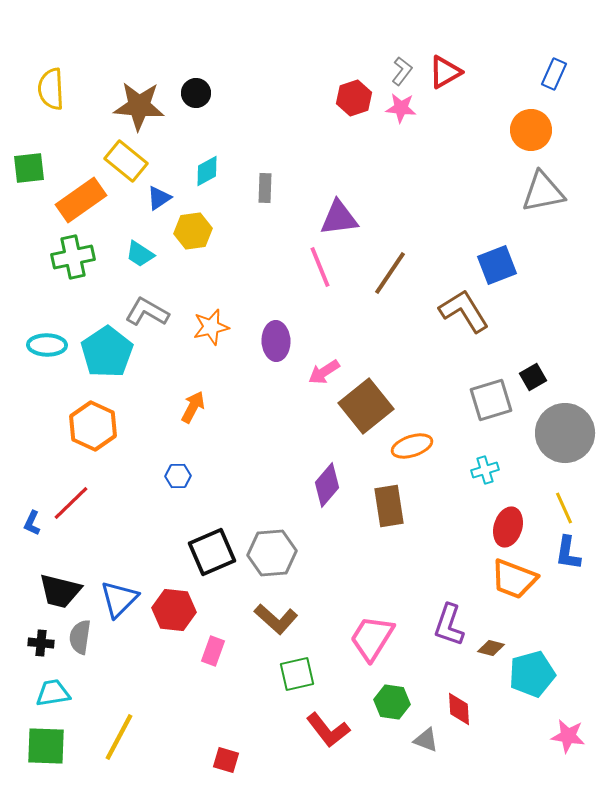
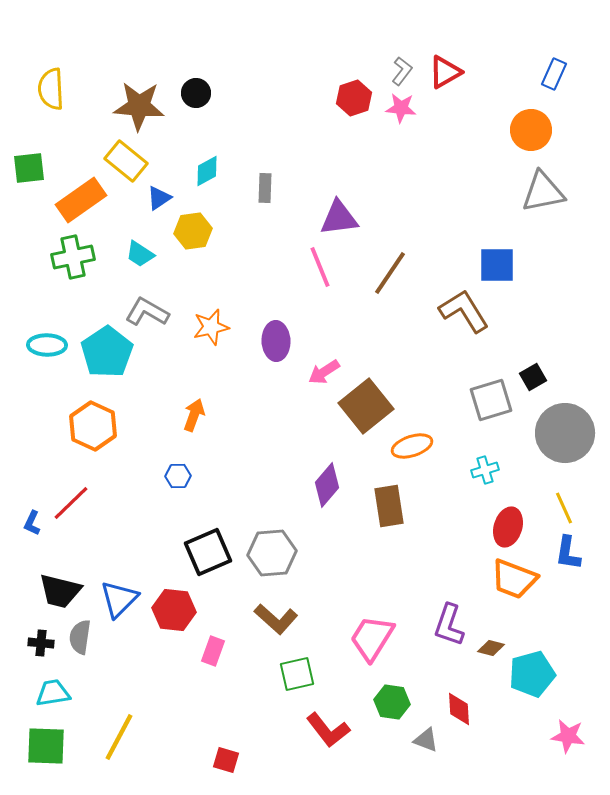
blue square at (497, 265): rotated 21 degrees clockwise
orange arrow at (193, 407): moved 1 px right, 8 px down; rotated 8 degrees counterclockwise
black square at (212, 552): moved 4 px left
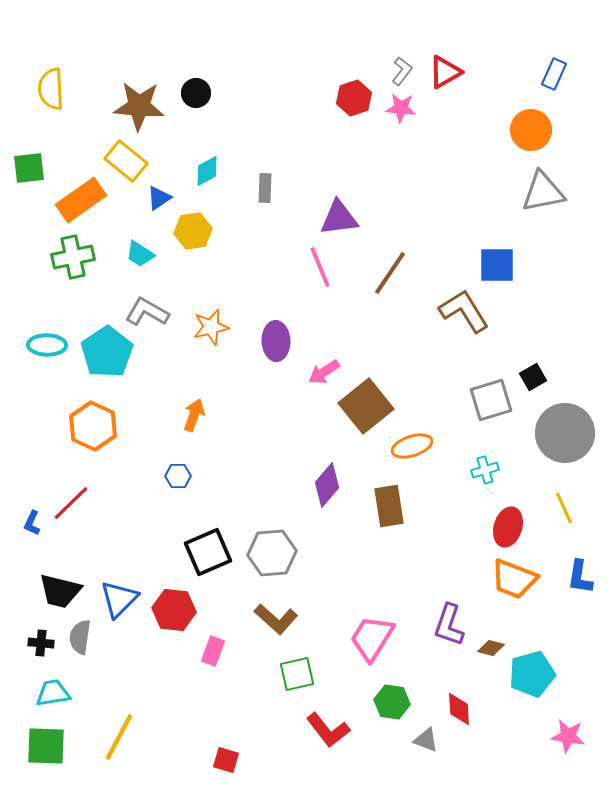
blue L-shape at (568, 553): moved 12 px right, 24 px down
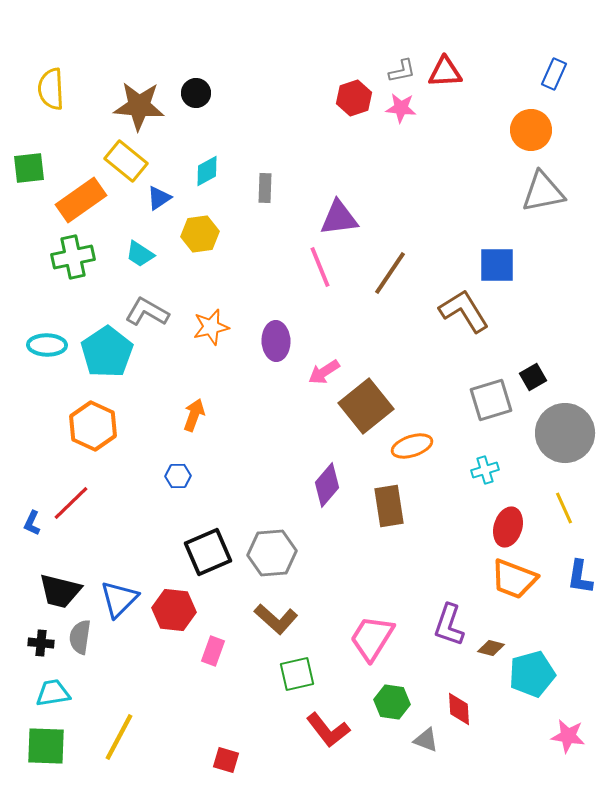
gray L-shape at (402, 71): rotated 40 degrees clockwise
red triangle at (445, 72): rotated 27 degrees clockwise
yellow hexagon at (193, 231): moved 7 px right, 3 px down
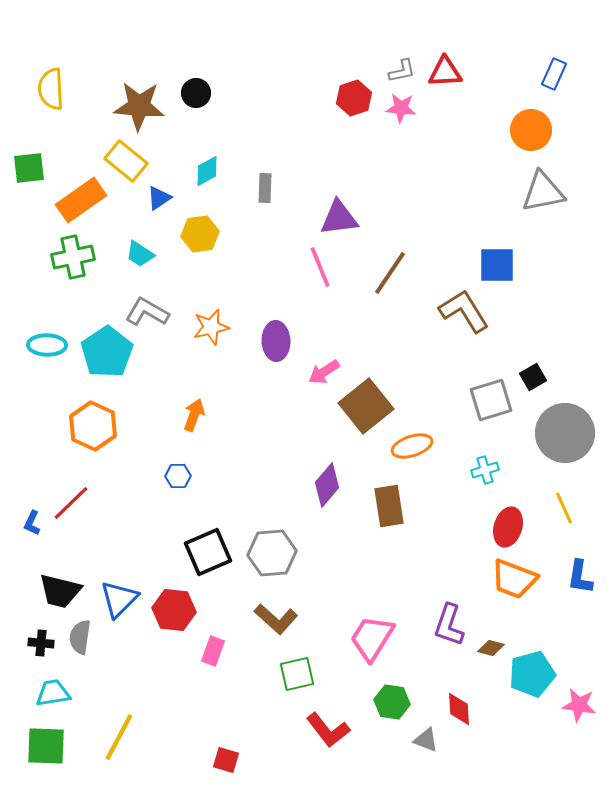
pink star at (568, 736): moved 11 px right, 31 px up
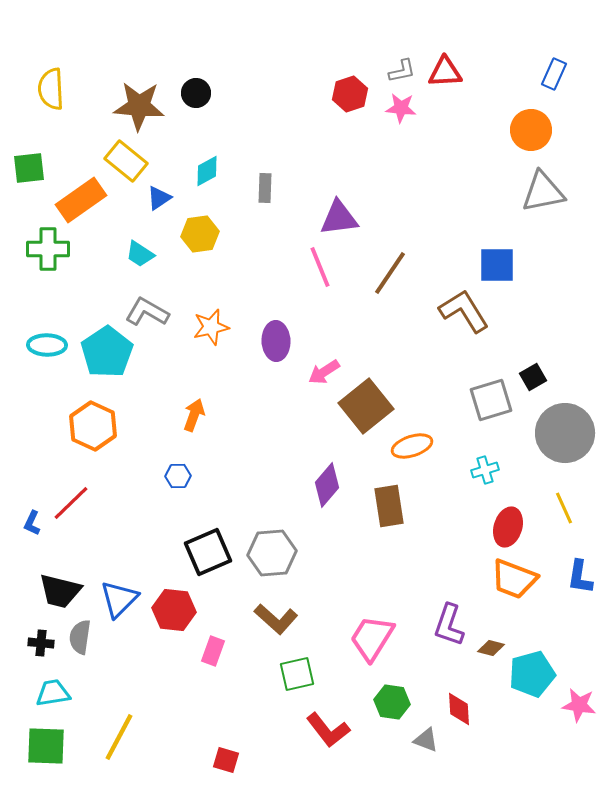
red hexagon at (354, 98): moved 4 px left, 4 px up
green cross at (73, 257): moved 25 px left, 8 px up; rotated 12 degrees clockwise
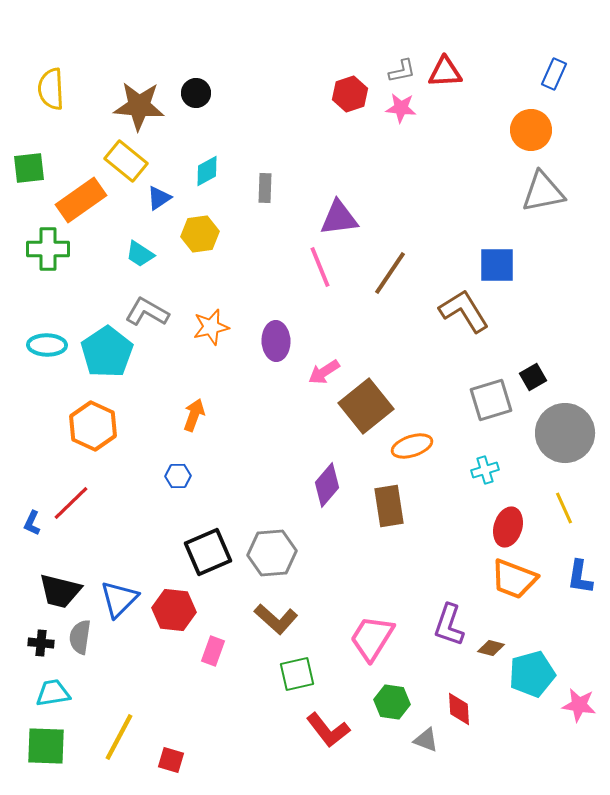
red square at (226, 760): moved 55 px left
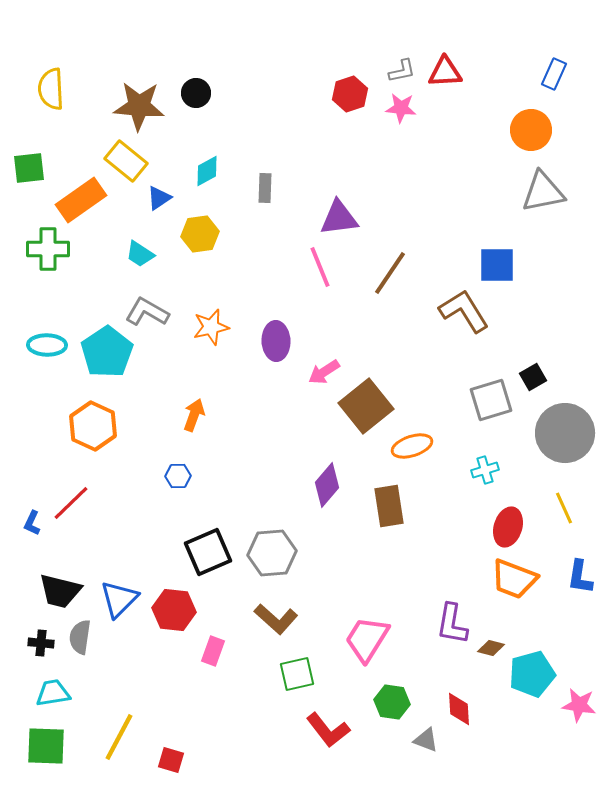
purple L-shape at (449, 625): moved 3 px right, 1 px up; rotated 9 degrees counterclockwise
pink trapezoid at (372, 638): moved 5 px left, 1 px down
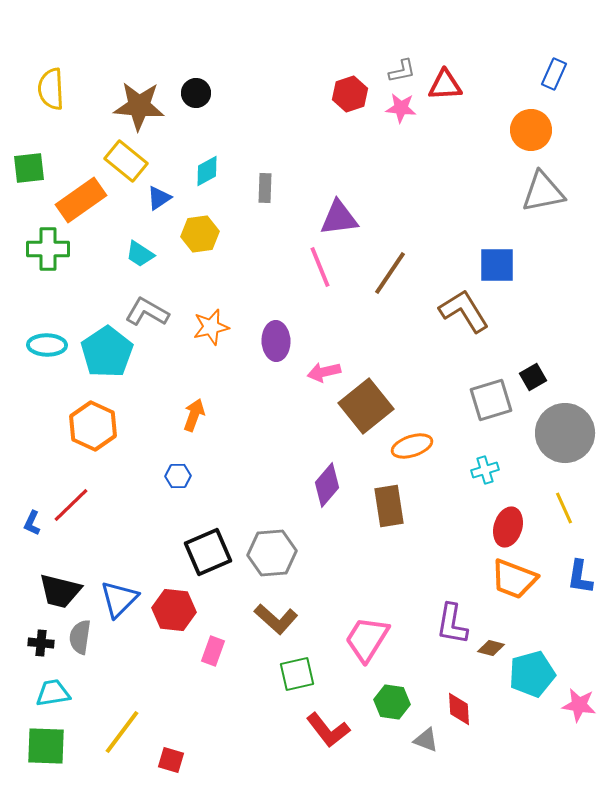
red triangle at (445, 72): moved 13 px down
pink arrow at (324, 372): rotated 20 degrees clockwise
red line at (71, 503): moved 2 px down
yellow line at (119, 737): moved 3 px right, 5 px up; rotated 9 degrees clockwise
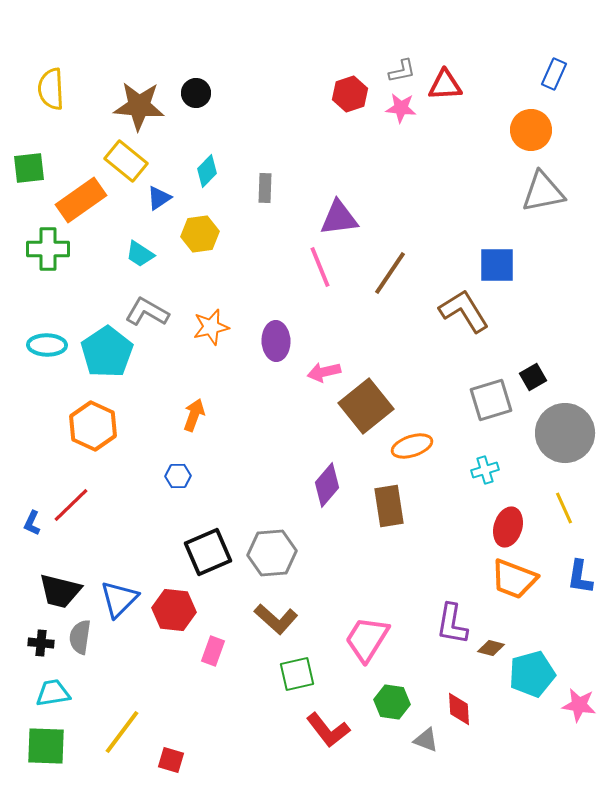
cyan diamond at (207, 171): rotated 16 degrees counterclockwise
